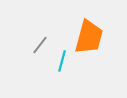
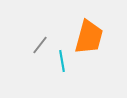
cyan line: rotated 25 degrees counterclockwise
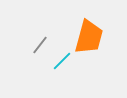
cyan line: rotated 55 degrees clockwise
